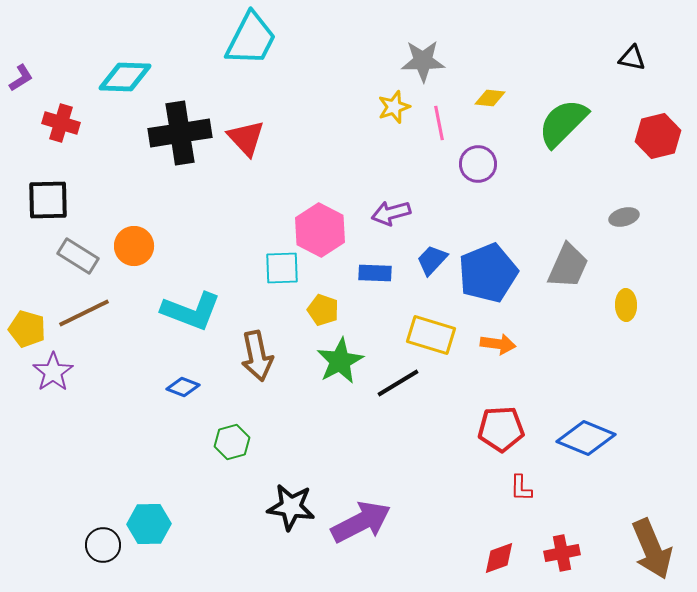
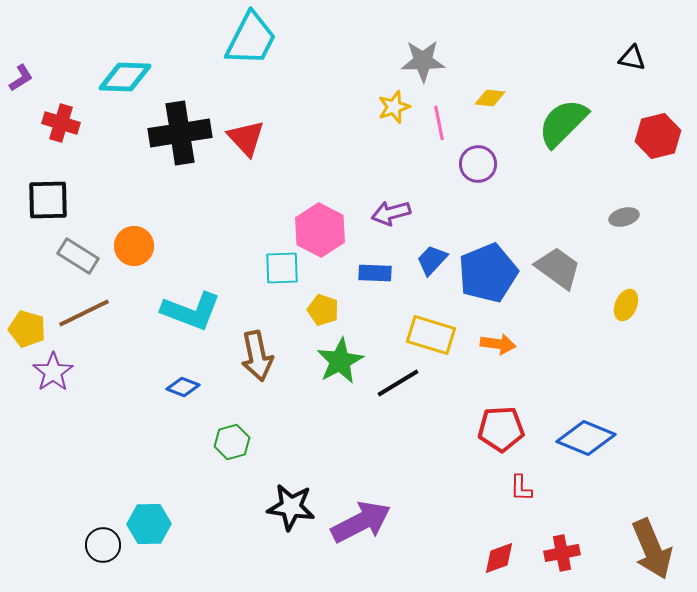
gray trapezoid at (568, 266): moved 10 px left, 2 px down; rotated 78 degrees counterclockwise
yellow ellipse at (626, 305): rotated 24 degrees clockwise
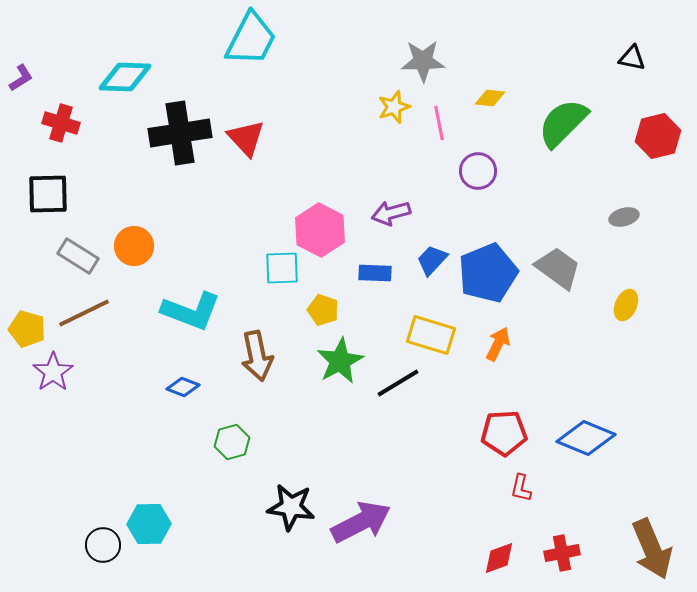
purple circle at (478, 164): moved 7 px down
black square at (48, 200): moved 6 px up
orange arrow at (498, 344): rotated 72 degrees counterclockwise
red pentagon at (501, 429): moved 3 px right, 4 px down
red L-shape at (521, 488): rotated 12 degrees clockwise
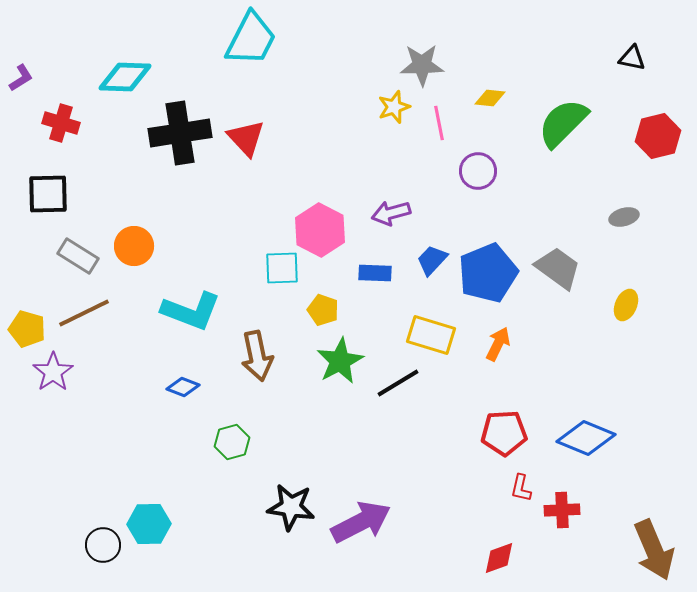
gray star at (423, 61): moved 1 px left, 4 px down
brown arrow at (652, 549): moved 2 px right, 1 px down
red cross at (562, 553): moved 43 px up; rotated 8 degrees clockwise
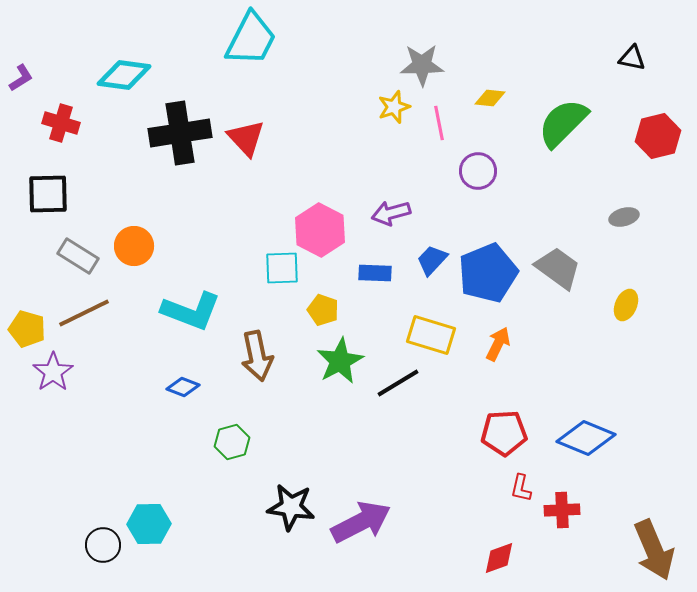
cyan diamond at (125, 77): moved 1 px left, 2 px up; rotated 6 degrees clockwise
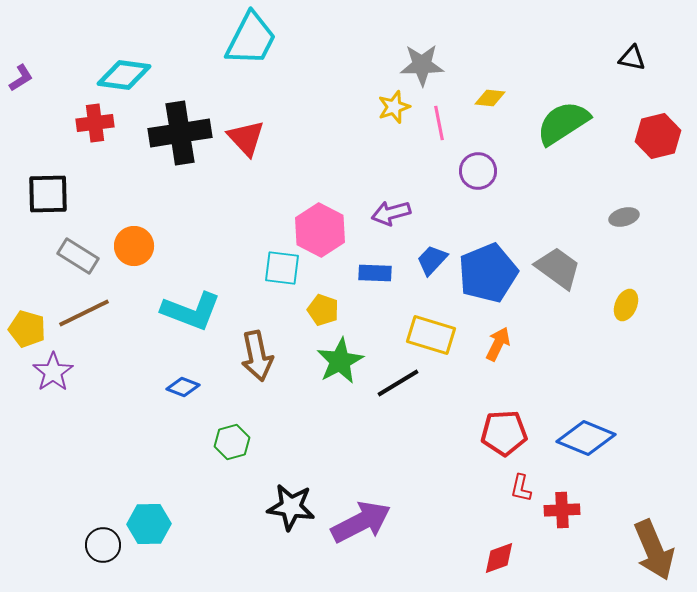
red cross at (61, 123): moved 34 px right; rotated 24 degrees counterclockwise
green semicircle at (563, 123): rotated 12 degrees clockwise
cyan square at (282, 268): rotated 9 degrees clockwise
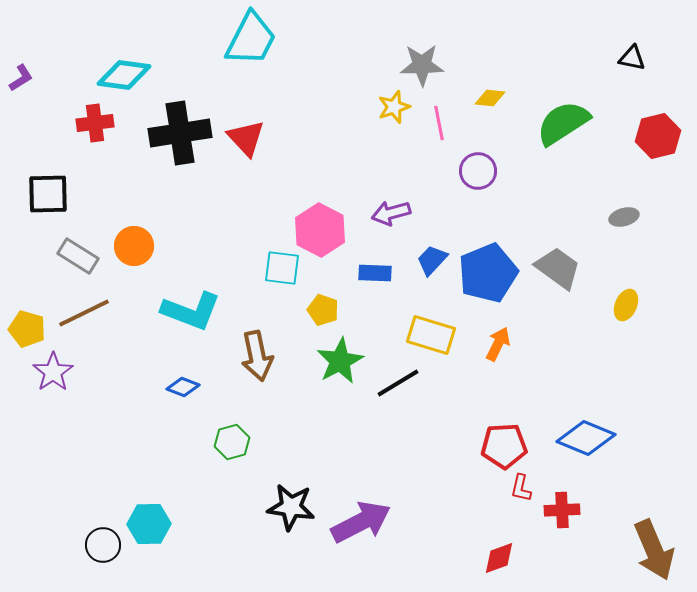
red pentagon at (504, 433): moved 13 px down
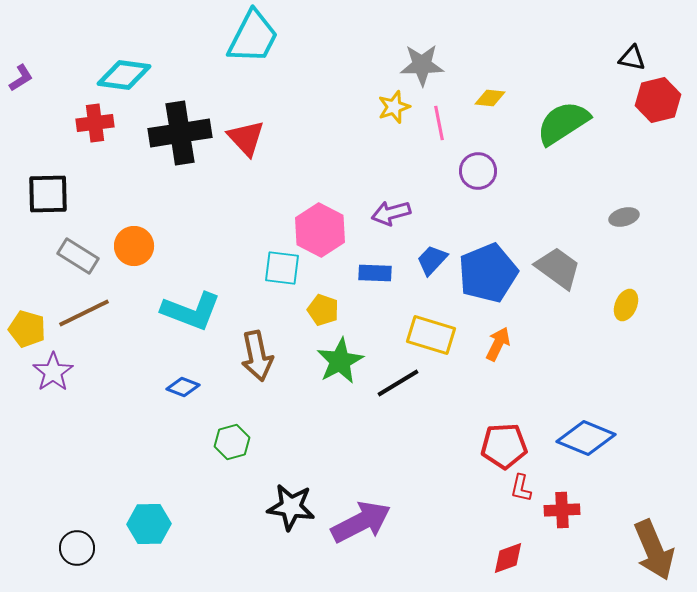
cyan trapezoid at (251, 39): moved 2 px right, 2 px up
red hexagon at (658, 136): moved 36 px up
black circle at (103, 545): moved 26 px left, 3 px down
red diamond at (499, 558): moved 9 px right
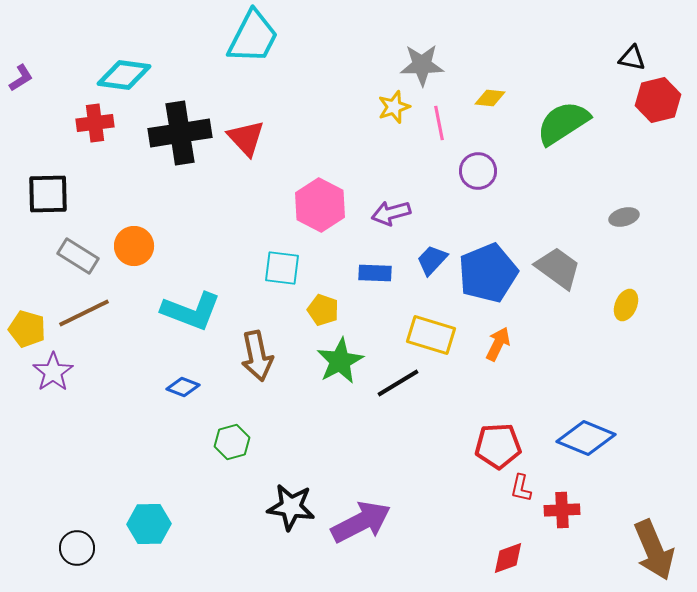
pink hexagon at (320, 230): moved 25 px up
red pentagon at (504, 446): moved 6 px left
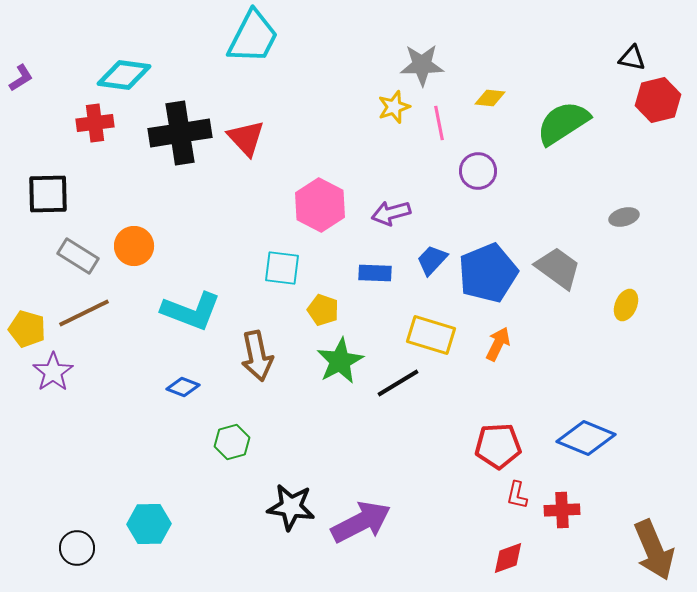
red L-shape at (521, 488): moved 4 px left, 7 px down
